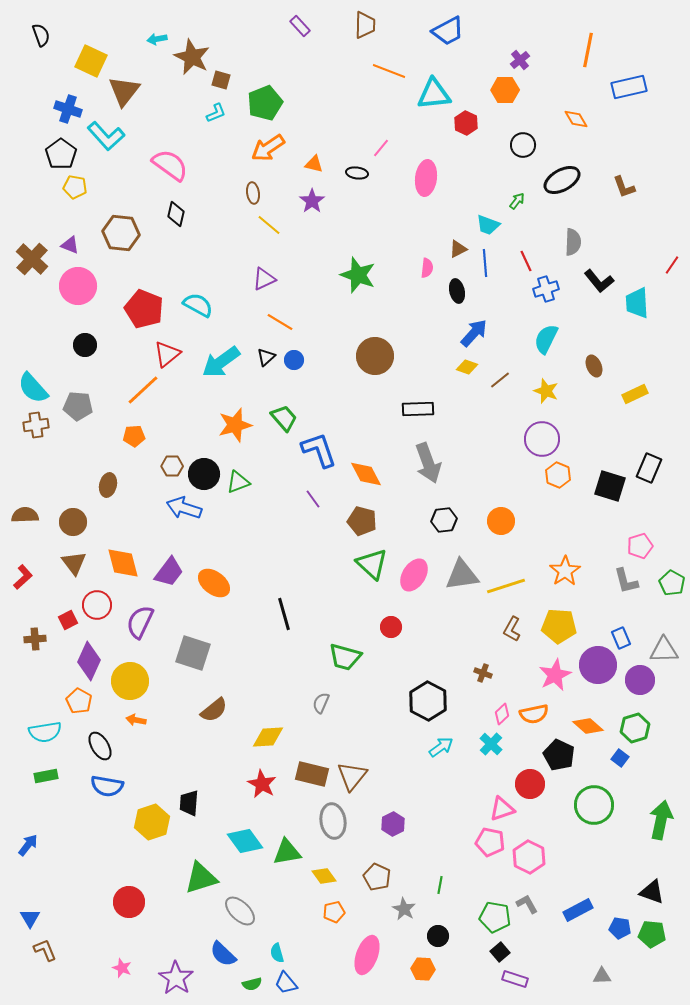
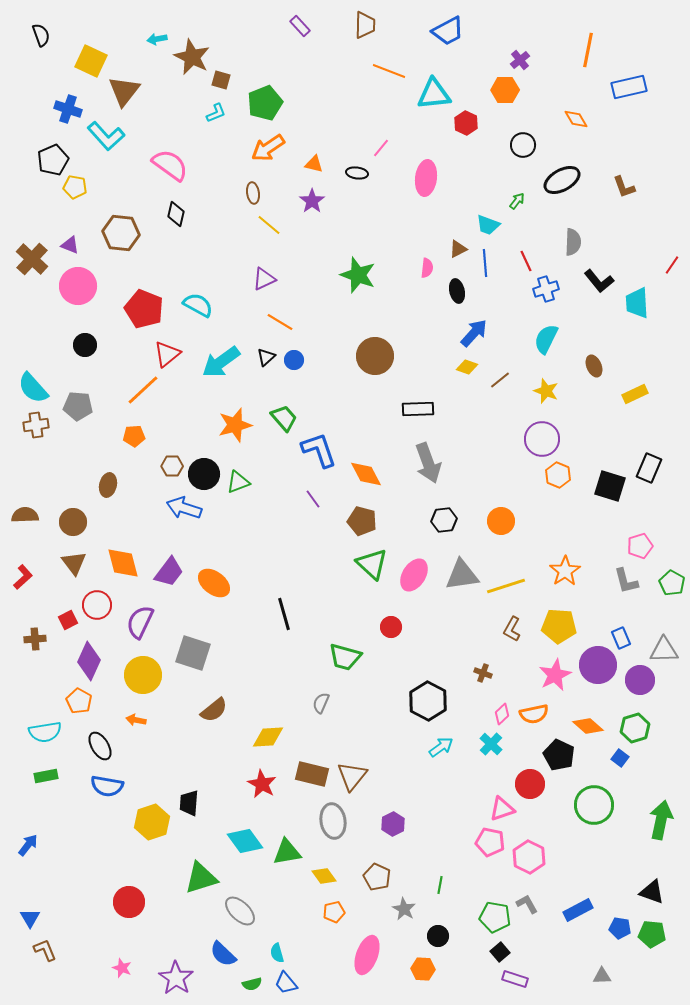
black pentagon at (61, 154): moved 8 px left, 6 px down; rotated 12 degrees clockwise
yellow circle at (130, 681): moved 13 px right, 6 px up
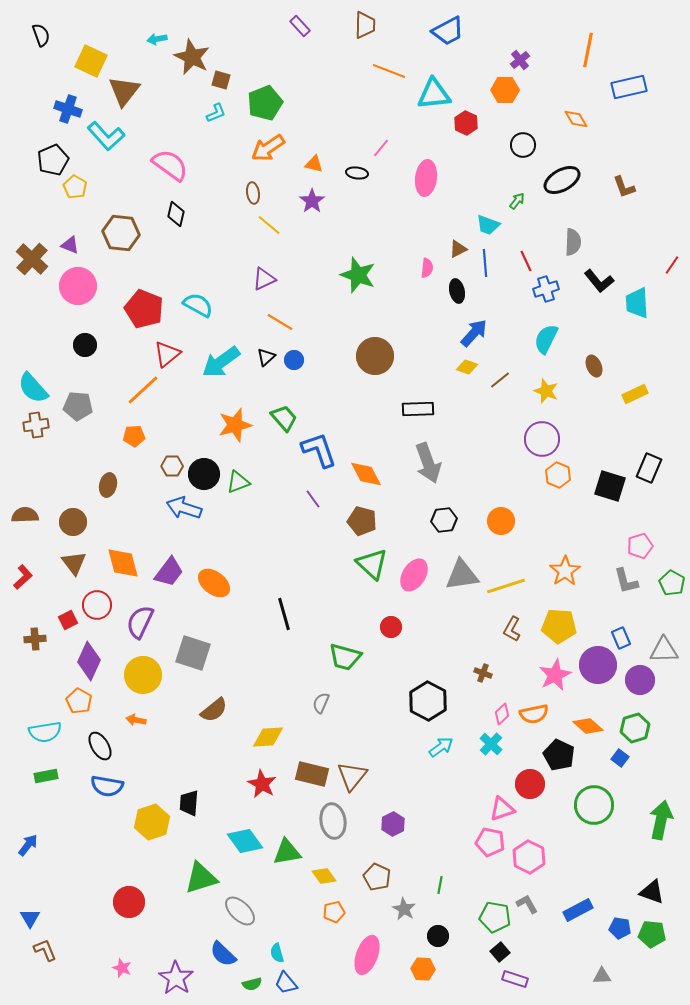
yellow pentagon at (75, 187): rotated 20 degrees clockwise
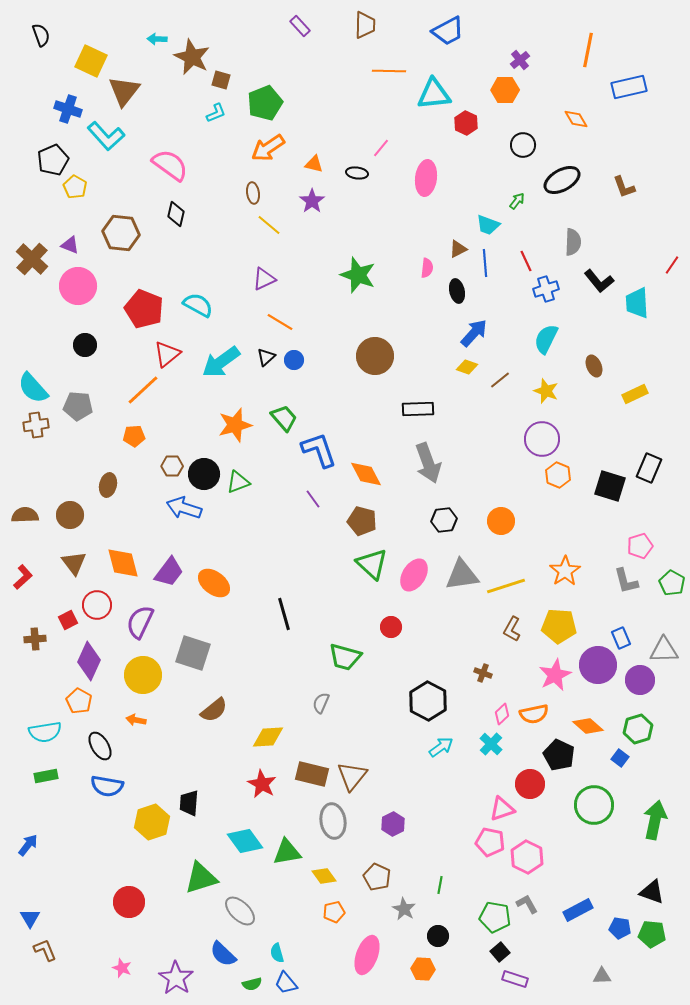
cyan arrow at (157, 39): rotated 12 degrees clockwise
orange line at (389, 71): rotated 20 degrees counterclockwise
brown circle at (73, 522): moved 3 px left, 7 px up
green hexagon at (635, 728): moved 3 px right, 1 px down
green arrow at (661, 820): moved 6 px left
pink hexagon at (529, 857): moved 2 px left
